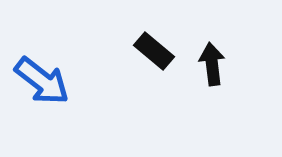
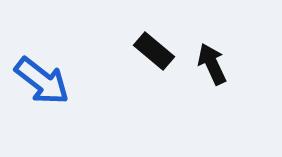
black arrow: rotated 18 degrees counterclockwise
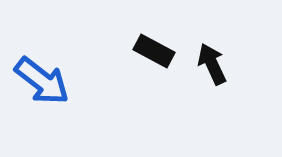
black rectangle: rotated 12 degrees counterclockwise
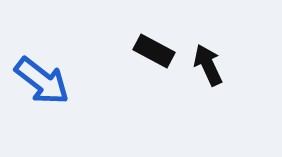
black arrow: moved 4 px left, 1 px down
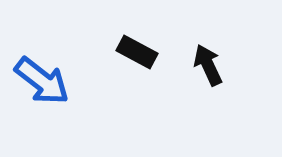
black rectangle: moved 17 px left, 1 px down
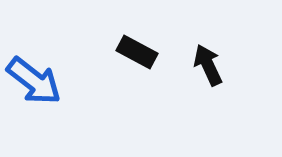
blue arrow: moved 8 px left
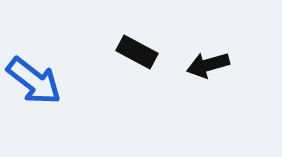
black arrow: rotated 81 degrees counterclockwise
